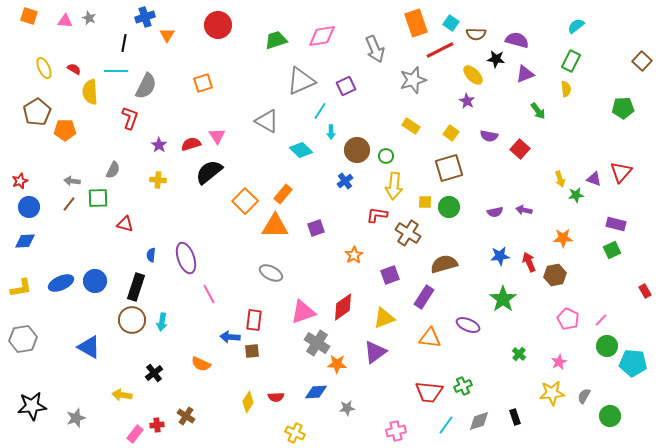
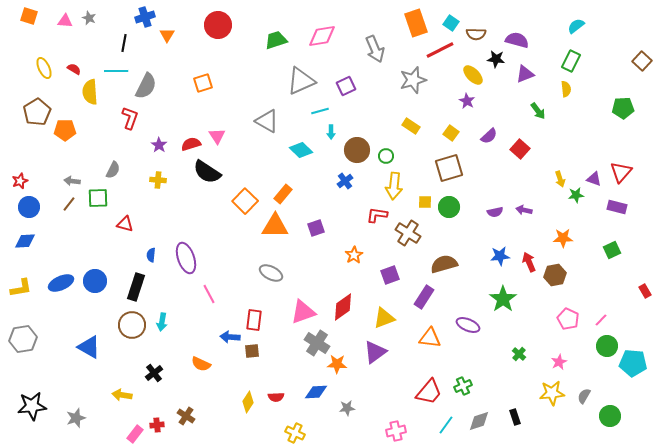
cyan line at (320, 111): rotated 42 degrees clockwise
purple semicircle at (489, 136): rotated 54 degrees counterclockwise
black semicircle at (209, 172): moved 2 px left; rotated 108 degrees counterclockwise
purple rectangle at (616, 224): moved 1 px right, 17 px up
brown circle at (132, 320): moved 5 px down
red trapezoid at (429, 392): rotated 56 degrees counterclockwise
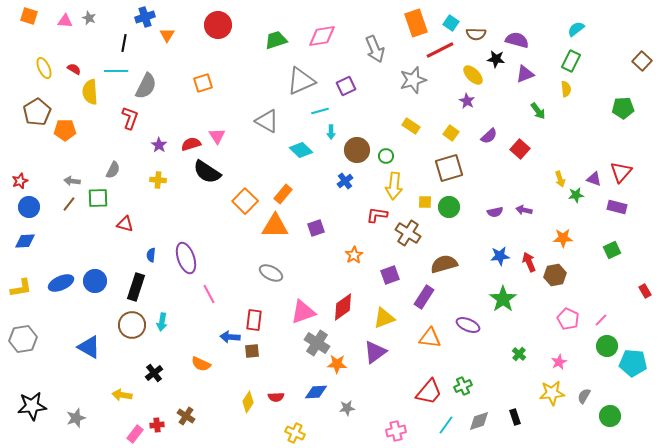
cyan semicircle at (576, 26): moved 3 px down
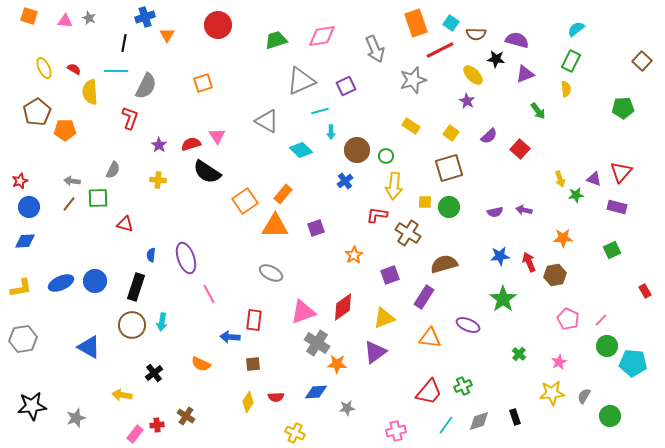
orange square at (245, 201): rotated 10 degrees clockwise
brown square at (252, 351): moved 1 px right, 13 px down
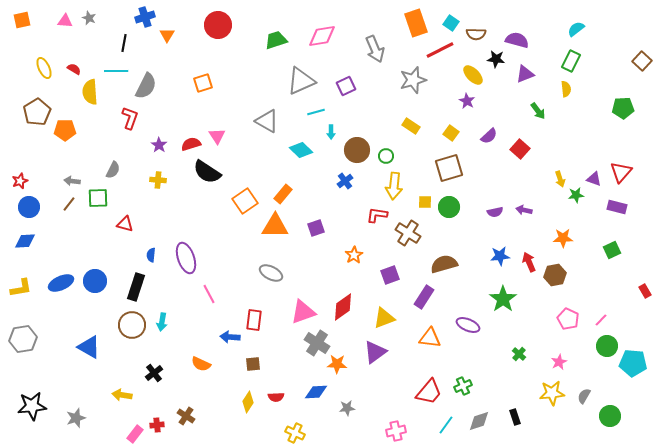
orange square at (29, 16): moved 7 px left, 4 px down; rotated 30 degrees counterclockwise
cyan line at (320, 111): moved 4 px left, 1 px down
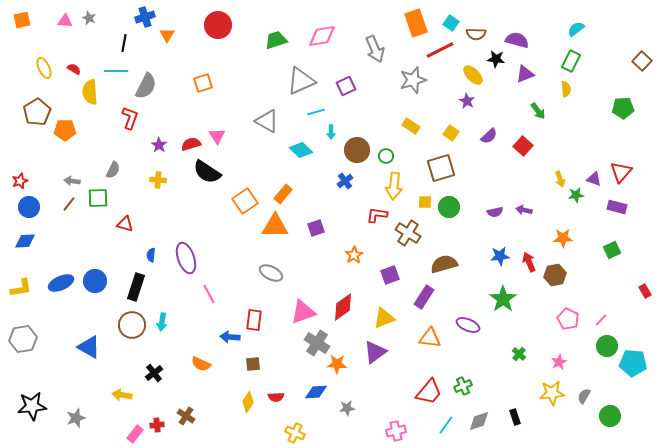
red square at (520, 149): moved 3 px right, 3 px up
brown square at (449, 168): moved 8 px left
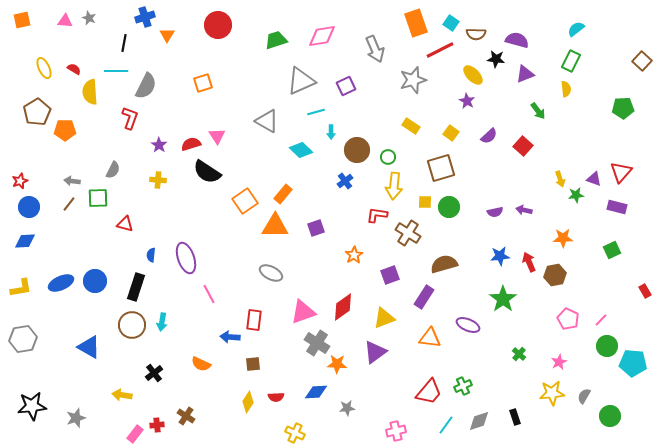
green circle at (386, 156): moved 2 px right, 1 px down
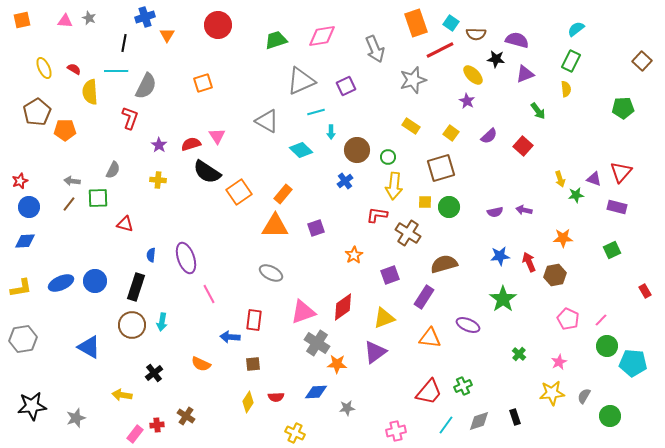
orange square at (245, 201): moved 6 px left, 9 px up
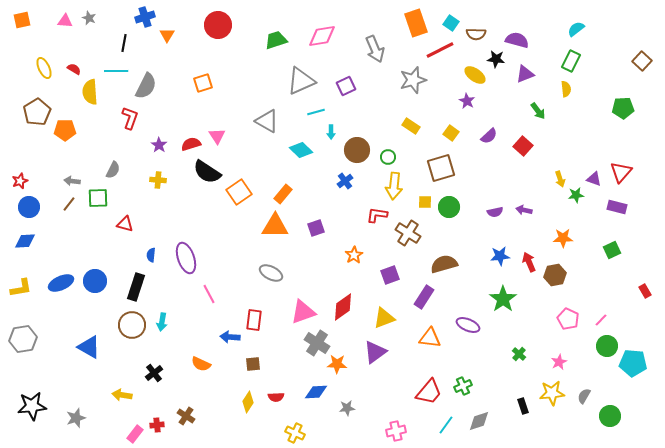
yellow ellipse at (473, 75): moved 2 px right; rotated 10 degrees counterclockwise
black rectangle at (515, 417): moved 8 px right, 11 px up
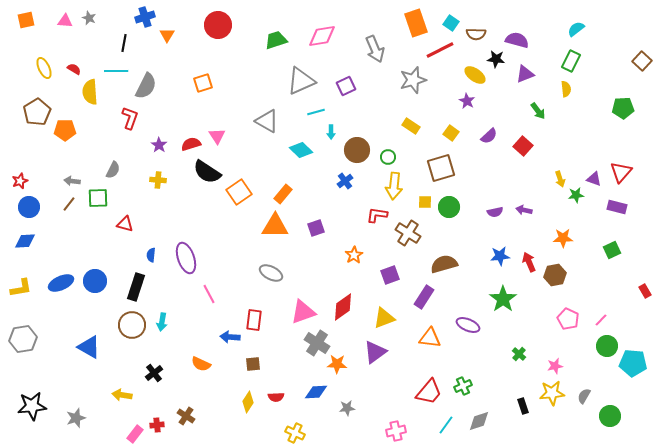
orange square at (22, 20): moved 4 px right
pink star at (559, 362): moved 4 px left, 4 px down; rotated 14 degrees clockwise
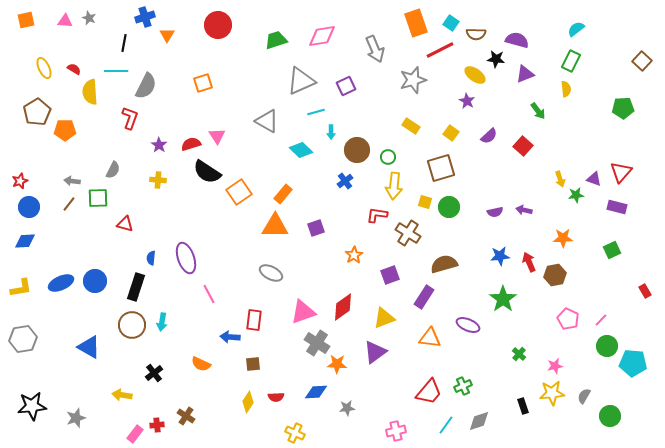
yellow square at (425, 202): rotated 16 degrees clockwise
blue semicircle at (151, 255): moved 3 px down
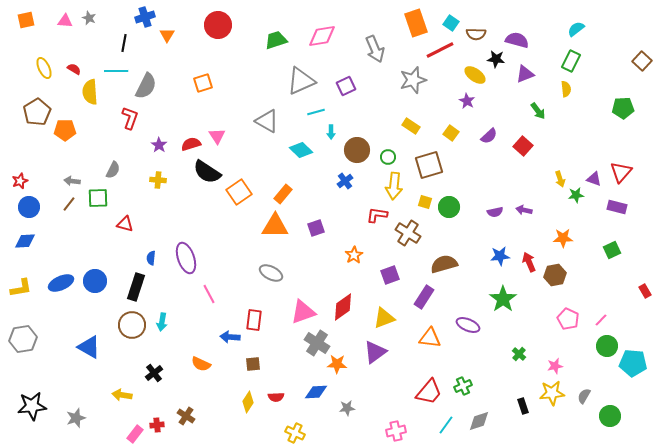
brown square at (441, 168): moved 12 px left, 3 px up
